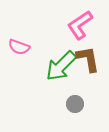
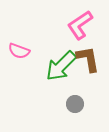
pink semicircle: moved 4 px down
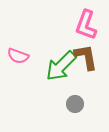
pink L-shape: moved 6 px right; rotated 36 degrees counterclockwise
pink semicircle: moved 1 px left, 5 px down
brown L-shape: moved 2 px left, 2 px up
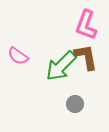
pink semicircle: rotated 15 degrees clockwise
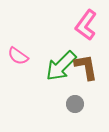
pink L-shape: rotated 16 degrees clockwise
brown L-shape: moved 10 px down
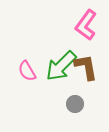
pink semicircle: moved 9 px right, 15 px down; rotated 25 degrees clockwise
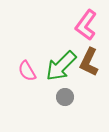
brown L-shape: moved 3 px right, 5 px up; rotated 144 degrees counterclockwise
gray circle: moved 10 px left, 7 px up
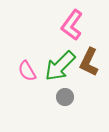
pink L-shape: moved 14 px left
green arrow: moved 1 px left
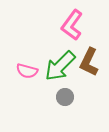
pink semicircle: rotated 45 degrees counterclockwise
